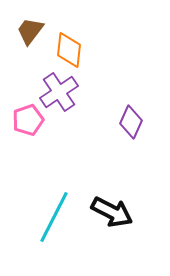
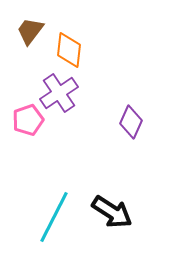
purple cross: moved 1 px down
black arrow: rotated 6 degrees clockwise
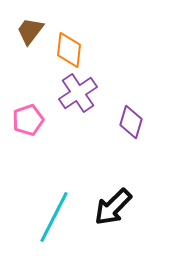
purple cross: moved 19 px right
purple diamond: rotated 8 degrees counterclockwise
black arrow: moved 1 px right, 5 px up; rotated 102 degrees clockwise
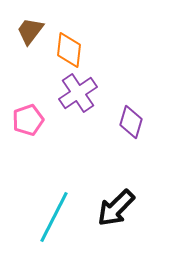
black arrow: moved 3 px right, 1 px down
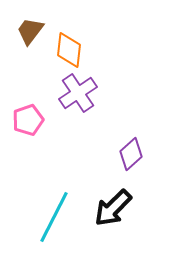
purple diamond: moved 32 px down; rotated 32 degrees clockwise
black arrow: moved 3 px left
